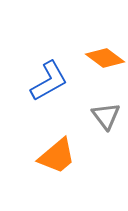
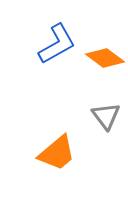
blue L-shape: moved 8 px right, 37 px up
orange trapezoid: moved 3 px up
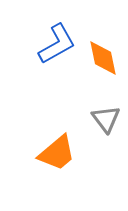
orange diamond: moved 2 px left; rotated 42 degrees clockwise
gray triangle: moved 3 px down
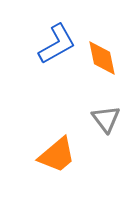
orange diamond: moved 1 px left
orange trapezoid: moved 2 px down
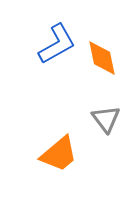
orange trapezoid: moved 2 px right, 1 px up
